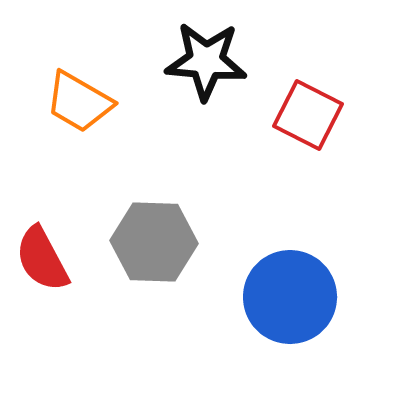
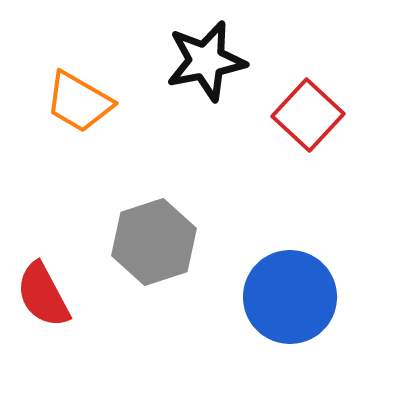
black star: rotated 16 degrees counterclockwise
red square: rotated 16 degrees clockwise
gray hexagon: rotated 20 degrees counterclockwise
red semicircle: moved 1 px right, 36 px down
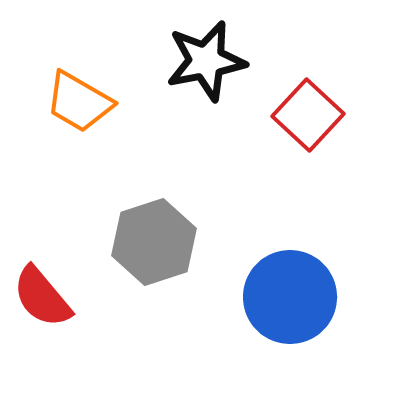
red semicircle: moved 1 px left, 2 px down; rotated 12 degrees counterclockwise
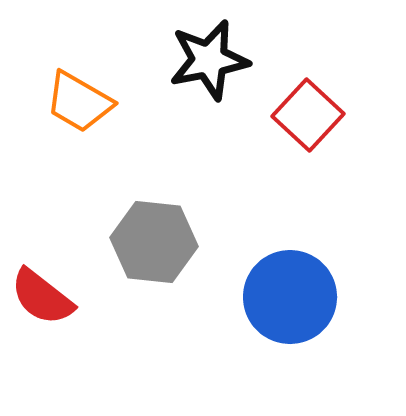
black star: moved 3 px right, 1 px up
gray hexagon: rotated 24 degrees clockwise
red semicircle: rotated 12 degrees counterclockwise
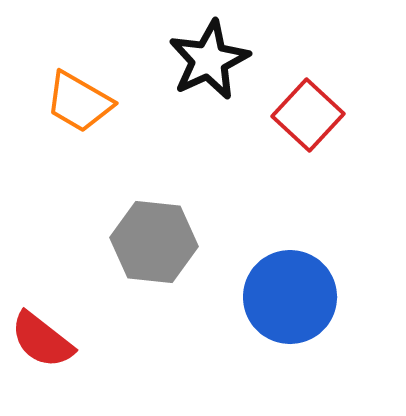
black star: rotated 14 degrees counterclockwise
red semicircle: moved 43 px down
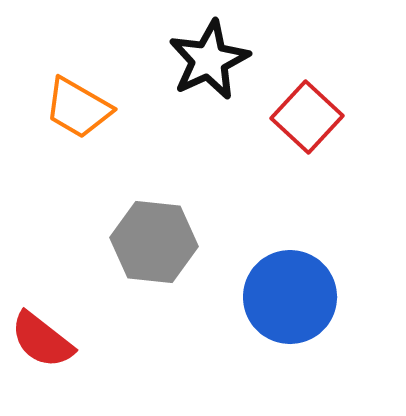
orange trapezoid: moved 1 px left, 6 px down
red square: moved 1 px left, 2 px down
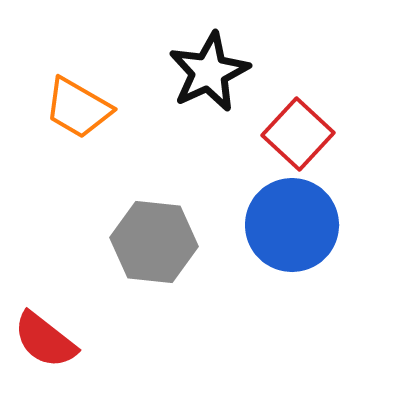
black star: moved 12 px down
red square: moved 9 px left, 17 px down
blue circle: moved 2 px right, 72 px up
red semicircle: moved 3 px right
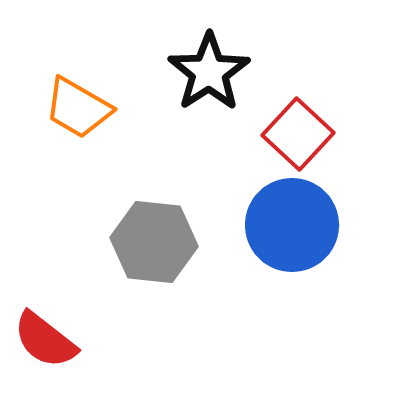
black star: rotated 8 degrees counterclockwise
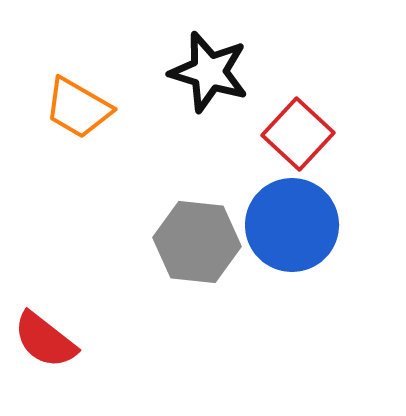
black star: rotated 22 degrees counterclockwise
gray hexagon: moved 43 px right
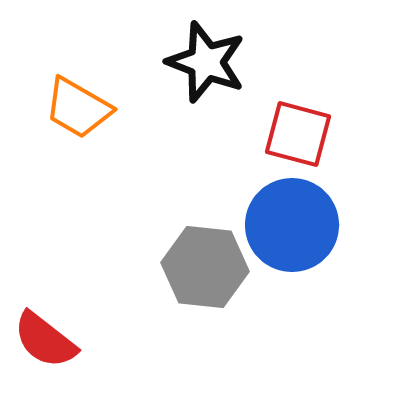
black star: moved 3 px left, 10 px up; rotated 4 degrees clockwise
red square: rotated 28 degrees counterclockwise
gray hexagon: moved 8 px right, 25 px down
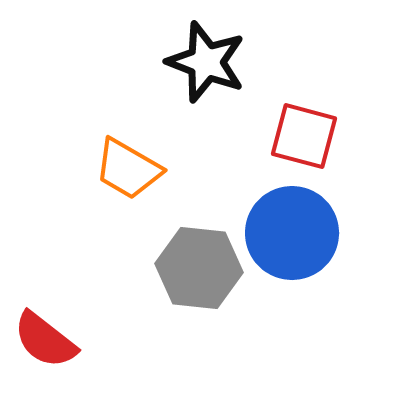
orange trapezoid: moved 50 px right, 61 px down
red square: moved 6 px right, 2 px down
blue circle: moved 8 px down
gray hexagon: moved 6 px left, 1 px down
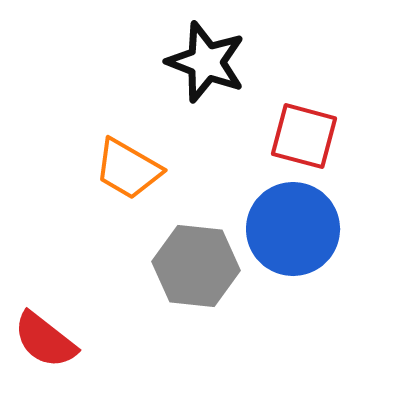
blue circle: moved 1 px right, 4 px up
gray hexagon: moved 3 px left, 2 px up
